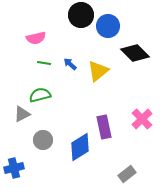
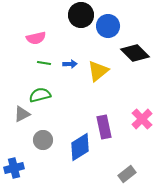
blue arrow: rotated 136 degrees clockwise
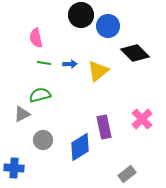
pink semicircle: rotated 90 degrees clockwise
blue cross: rotated 18 degrees clockwise
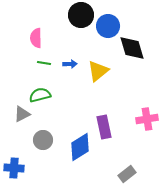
pink semicircle: rotated 12 degrees clockwise
black diamond: moved 3 px left, 5 px up; rotated 28 degrees clockwise
pink cross: moved 5 px right; rotated 35 degrees clockwise
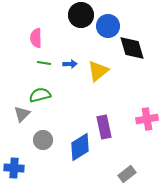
gray triangle: rotated 18 degrees counterclockwise
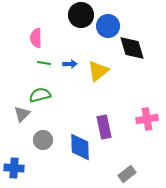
blue diamond: rotated 60 degrees counterclockwise
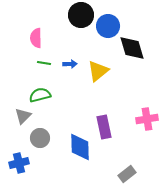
gray triangle: moved 1 px right, 2 px down
gray circle: moved 3 px left, 2 px up
blue cross: moved 5 px right, 5 px up; rotated 18 degrees counterclockwise
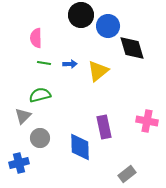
pink cross: moved 2 px down; rotated 20 degrees clockwise
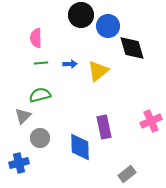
green line: moved 3 px left; rotated 16 degrees counterclockwise
pink cross: moved 4 px right; rotated 35 degrees counterclockwise
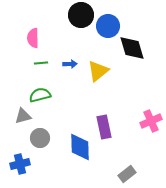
pink semicircle: moved 3 px left
gray triangle: rotated 30 degrees clockwise
blue cross: moved 1 px right, 1 px down
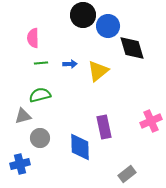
black circle: moved 2 px right
